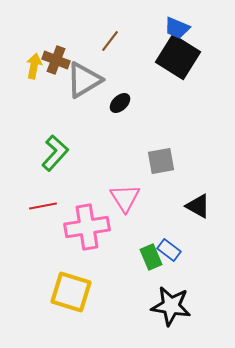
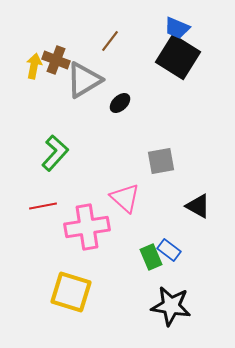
pink triangle: rotated 16 degrees counterclockwise
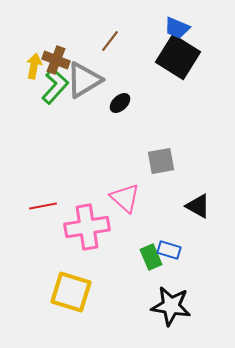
green L-shape: moved 67 px up
blue rectangle: rotated 20 degrees counterclockwise
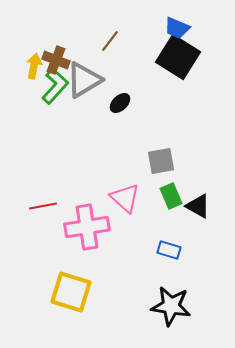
green rectangle: moved 20 px right, 61 px up
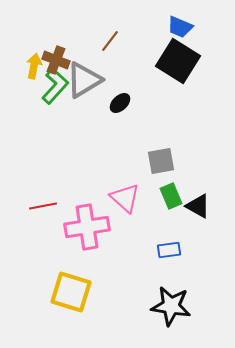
blue trapezoid: moved 3 px right, 1 px up
black square: moved 4 px down
blue rectangle: rotated 25 degrees counterclockwise
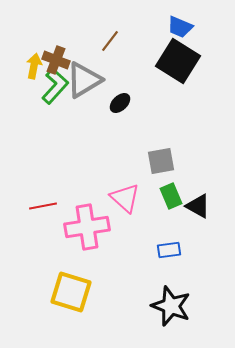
black star: rotated 12 degrees clockwise
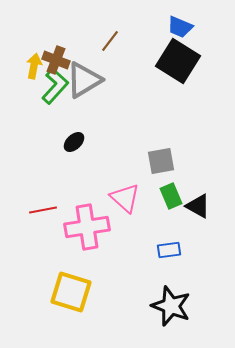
black ellipse: moved 46 px left, 39 px down
red line: moved 4 px down
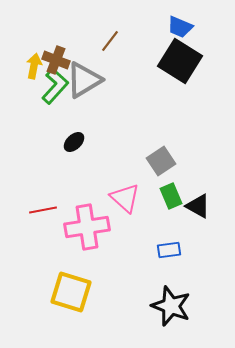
black square: moved 2 px right
gray square: rotated 24 degrees counterclockwise
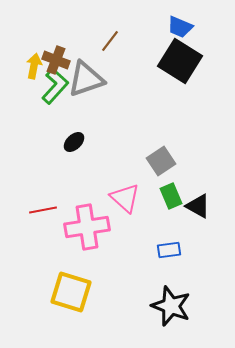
gray triangle: moved 2 px right, 1 px up; rotated 12 degrees clockwise
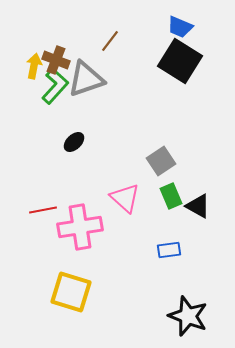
pink cross: moved 7 px left
black star: moved 17 px right, 10 px down
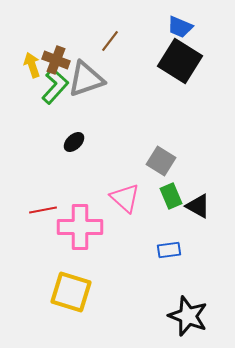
yellow arrow: moved 2 px left, 1 px up; rotated 30 degrees counterclockwise
gray square: rotated 24 degrees counterclockwise
pink cross: rotated 9 degrees clockwise
